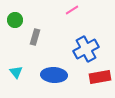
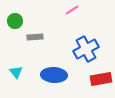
green circle: moved 1 px down
gray rectangle: rotated 70 degrees clockwise
red rectangle: moved 1 px right, 2 px down
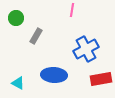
pink line: rotated 48 degrees counterclockwise
green circle: moved 1 px right, 3 px up
gray rectangle: moved 1 px right, 1 px up; rotated 56 degrees counterclockwise
cyan triangle: moved 2 px right, 11 px down; rotated 24 degrees counterclockwise
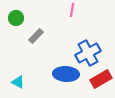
gray rectangle: rotated 14 degrees clockwise
blue cross: moved 2 px right, 4 px down
blue ellipse: moved 12 px right, 1 px up
red rectangle: rotated 20 degrees counterclockwise
cyan triangle: moved 1 px up
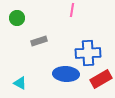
green circle: moved 1 px right
gray rectangle: moved 3 px right, 5 px down; rotated 28 degrees clockwise
blue cross: rotated 25 degrees clockwise
cyan triangle: moved 2 px right, 1 px down
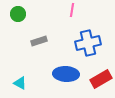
green circle: moved 1 px right, 4 px up
blue cross: moved 10 px up; rotated 10 degrees counterclockwise
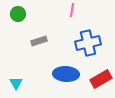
cyan triangle: moved 4 px left; rotated 32 degrees clockwise
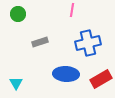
gray rectangle: moved 1 px right, 1 px down
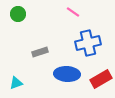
pink line: moved 1 px right, 2 px down; rotated 64 degrees counterclockwise
gray rectangle: moved 10 px down
blue ellipse: moved 1 px right
cyan triangle: rotated 40 degrees clockwise
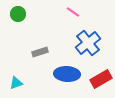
blue cross: rotated 25 degrees counterclockwise
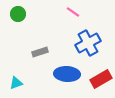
blue cross: rotated 10 degrees clockwise
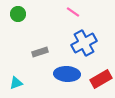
blue cross: moved 4 px left
